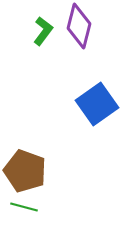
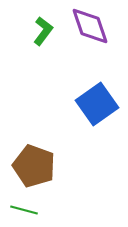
purple diamond: moved 11 px right; rotated 33 degrees counterclockwise
brown pentagon: moved 9 px right, 5 px up
green line: moved 3 px down
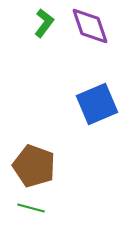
green L-shape: moved 1 px right, 8 px up
blue square: rotated 12 degrees clockwise
green line: moved 7 px right, 2 px up
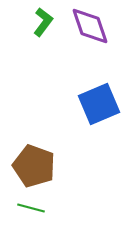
green L-shape: moved 1 px left, 1 px up
blue square: moved 2 px right
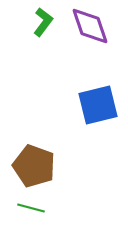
blue square: moved 1 px left, 1 px down; rotated 9 degrees clockwise
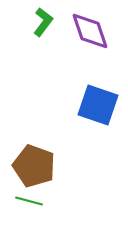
purple diamond: moved 5 px down
blue square: rotated 33 degrees clockwise
green line: moved 2 px left, 7 px up
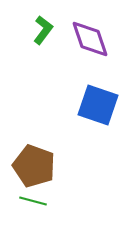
green L-shape: moved 8 px down
purple diamond: moved 8 px down
green line: moved 4 px right
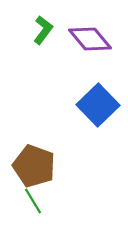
purple diamond: rotated 21 degrees counterclockwise
blue square: rotated 27 degrees clockwise
green line: rotated 44 degrees clockwise
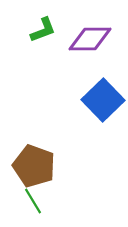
green L-shape: rotated 32 degrees clockwise
purple diamond: rotated 51 degrees counterclockwise
blue square: moved 5 px right, 5 px up
